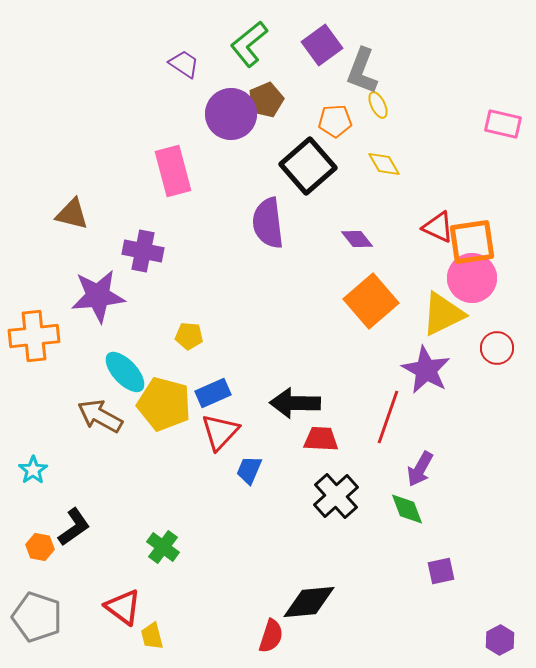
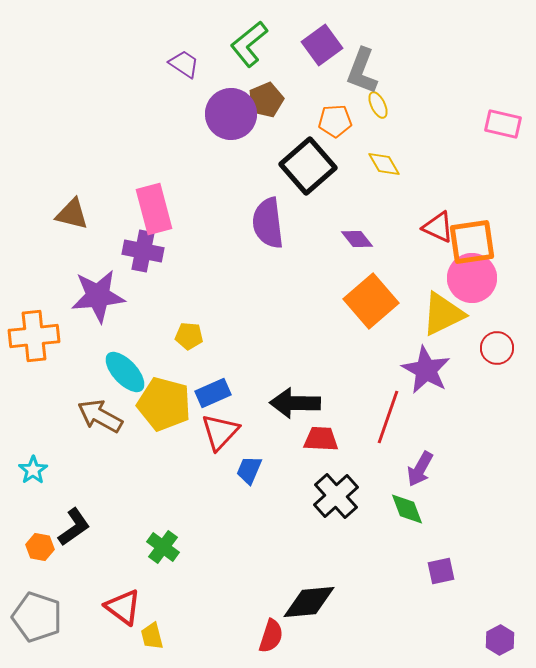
pink rectangle at (173, 171): moved 19 px left, 38 px down
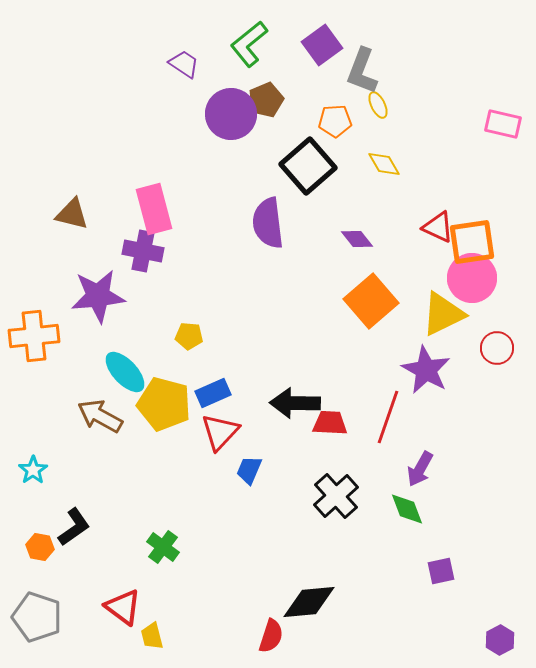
red trapezoid at (321, 439): moved 9 px right, 16 px up
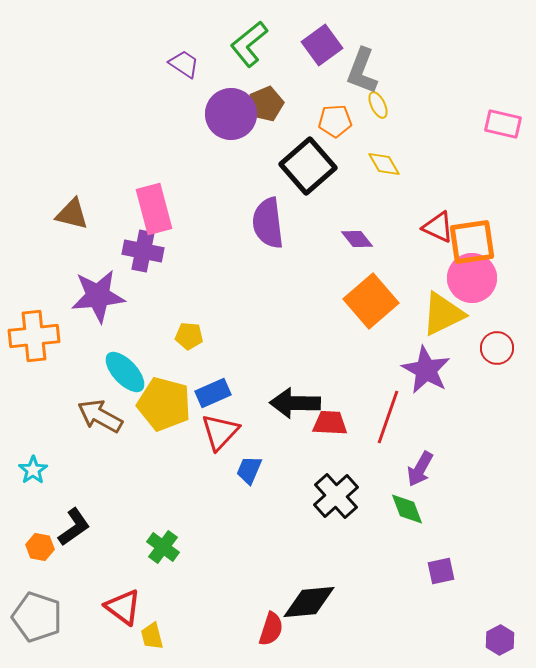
brown pentagon at (266, 100): moved 4 px down
red semicircle at (271, 636): moved 7 px up
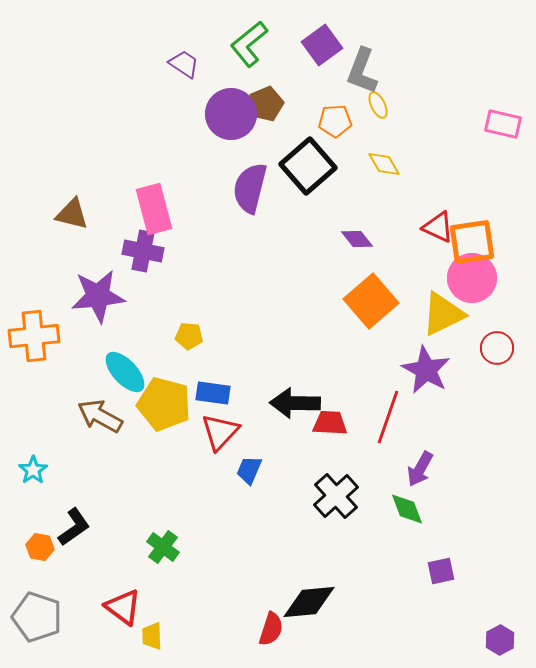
purple semicircle at (268, 223): moved 18 px left, 35 px up; rotated 21 degrees clockwise
blue rectangle at (213, 393): rotated 32 degrees clockwise
yellow trapezoid at (152, 636): rotated 12 degrees clockwise
